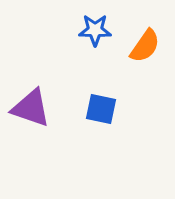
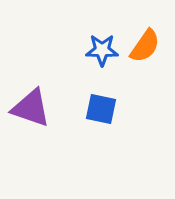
blue star: moved 7 px right, 20 px down
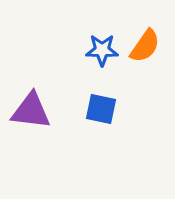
purple triangle: moved 3 px down; rotated 12 degrees counterclockwise
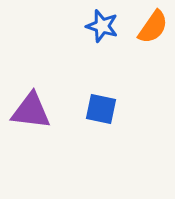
orange semicircle: moved 8 px right, 19 px up
blue star: moved 24 px up; rotated 16 degrees clockwise
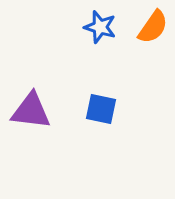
blue star: moved 2 px left, 1 px down
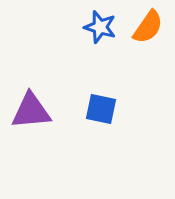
orange semicircle: moved 5 px left
purple triangle: rotated 12 degrees counterclockwise
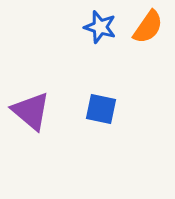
purple triangle: rotated 45 degrees clockwise
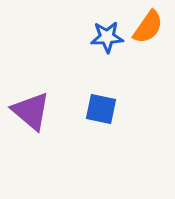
blue star: moved 7 px right, 10 px down; rotated 20 degrees counterclockwise
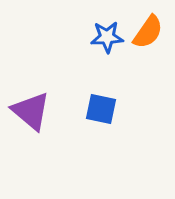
orange semicircle: moved 5 px down
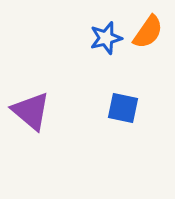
blue star: moved 1 px left, 1 px down; rotated 12 degrees counterclockwise
blue square: moved 22 px right, 1 px up
